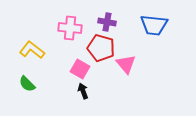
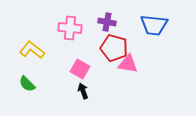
red pentagon: moved 13 px right
pink triangle: moved 2 px right; rotated 40 degrees counterclockwise
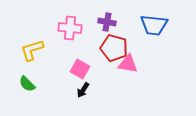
yellow L-shape: rotated 55 degrees counterclockwise
black arrow: moved 1 px up; rotated 126 degrees counterclockwise
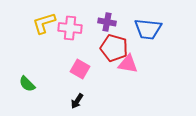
blue trapezoid: moved 6 px left, 4 px down
yellow L-shape: moved 12 px right, 27 px up
black arrow: moved 6 px left, 11 px down
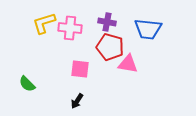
red pentagon: moved 4 px left, 1 px up
pink square: rotated 24 degrees counterclockwise
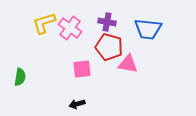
pink cross: rotated 30 degrees clockwise
red pentagon: moved 1 px left
pink square: moved 2 px right; rotated 12 degrees counterclockwise
green semicircle: moved 7 px left, 7 px up; rotated 126 degrees counterclockwise
black arrow: moved 3 px down; rotated 42 degrees clockwise
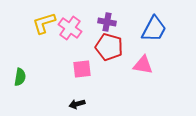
blue trapezoid: moved 6 px right; rotated 68 degrees counterclockwise
pink triangle: moved 15 px right, 1 px down
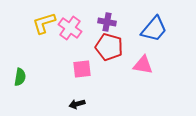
blue trapezoid: rotated 12 degrees clockwise
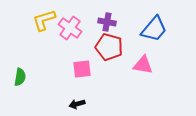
yellow L-shape: moved 3 px up
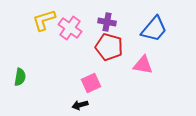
pink square: moved 9 px right, 14 px down; rotated 18 degrees counterclockwise
black arrow: moved 3 px right, 1 px down
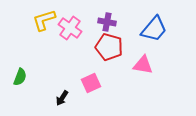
green semicircle: rotated 12 degrees clockwise
black arrow: moved 18 px left, 7 px up; rotated 42 degrees counterclockwise
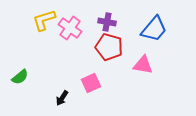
green semicircle: rotated 30 degrees clockwise
